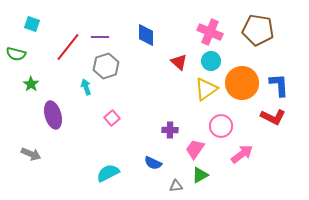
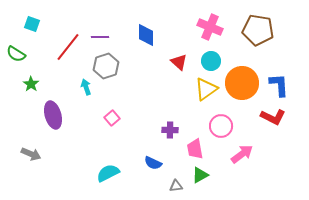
pink cross: moved 5 px up
green semicircle: rotated 18 degrees clockwise
pink trapezoid: rotated 45 degrees counterclockwise
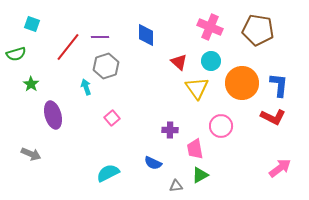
green semicircle: rotated 48 degrees counterclockwise
blue L-shape: rotated 10 degrees clockwise
yellow triangle: moved 9 px left, 1 px up; rotated 30 degrees counterclockwise
pink arrow: moved 38 px right, 14 px down
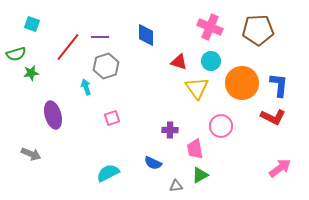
brown pentagon: rotated 12 degrees counterclockwise
red triangle: rotated 24 degrees counterclockwise
green star: moved 11 px up; rotated 28 degrees clockwise
pink square: rotated 21 degrees clockwise
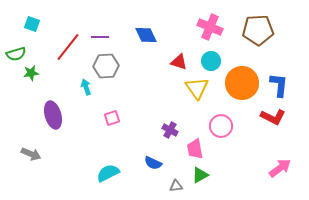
blue diamond: rotated 25 degrees counterclockwise
gray hexagon: rotated 15 degrees clockwise
purple cross: rotated 28 degrees clockwise
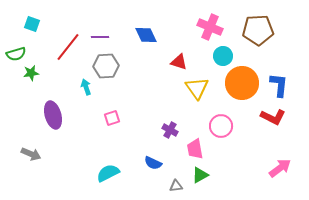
cyan circle: moved 12 px right, 5 px up
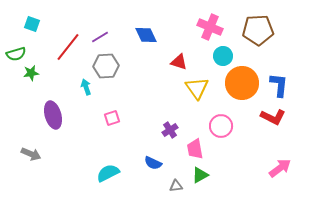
purple line: rotated 30 degrees counterclockwise
purple cross: rotated 28 degrees clockwise
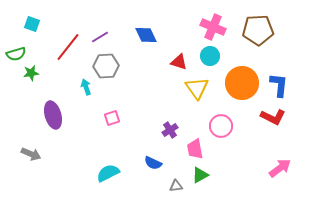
pink cross: moved 3 px right
cyan circle: moved 13 px left
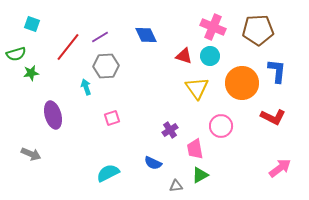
red triangle: moved 5 px right, 6 px up
blue L-shape: moved 2 px left, 14 px up
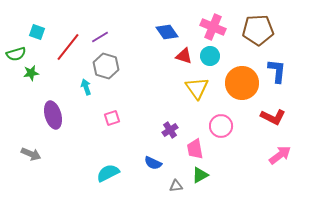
cyan square: moved 5 px right, 8 px down
blue diamond: moved 21 px right, 3 px up; rotated 10 degrees counterclockwise
gray hexagon: rotated 20 degrees clockwise
pink arrow: moved 13 px up
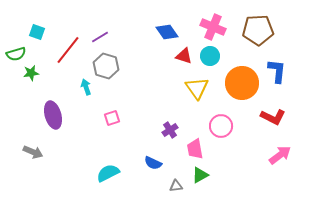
red line: moved 3 px down
gray arrow: moved 2 px right, 2 px up
